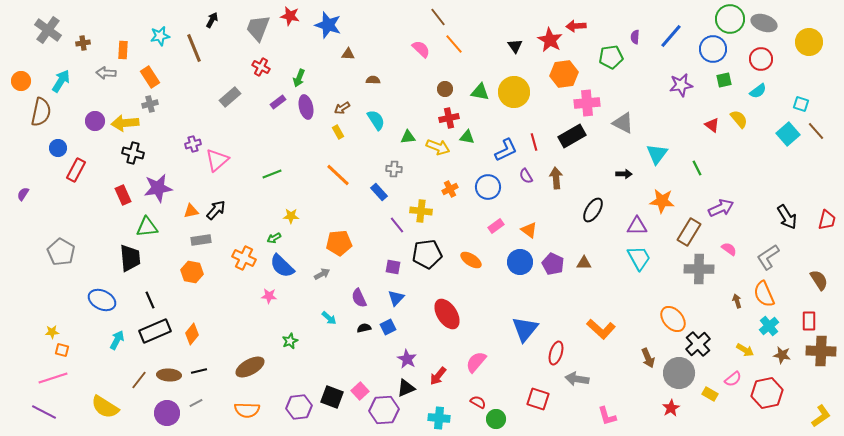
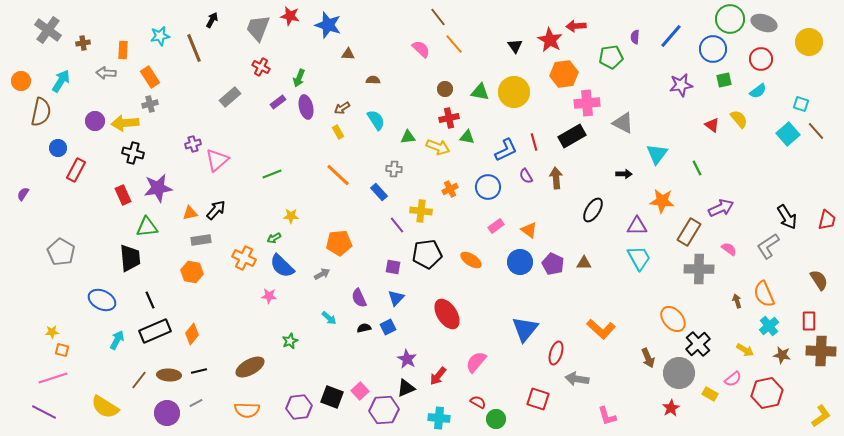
orange triangle at (191, 211): moved 1 px left, 2 px down
gray L-shape at (768, 257): moved 11 px up
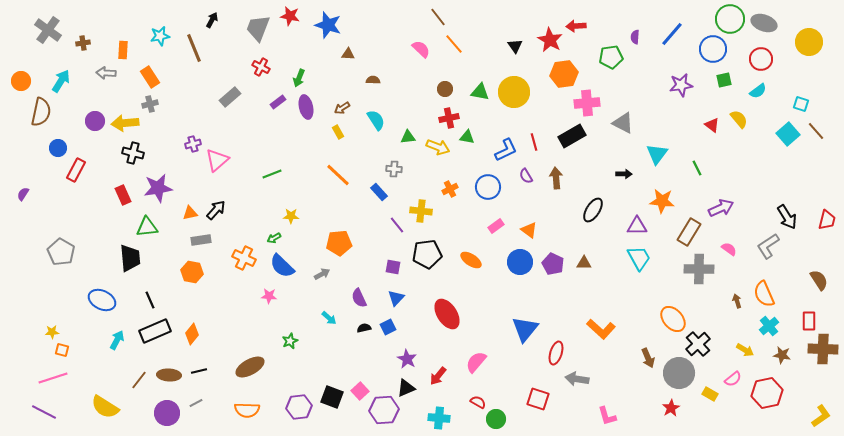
blue line at (671, 36): moved 1 px right, 2 px up
brown cross at (821, 351): moved 2 px right, 2 px up
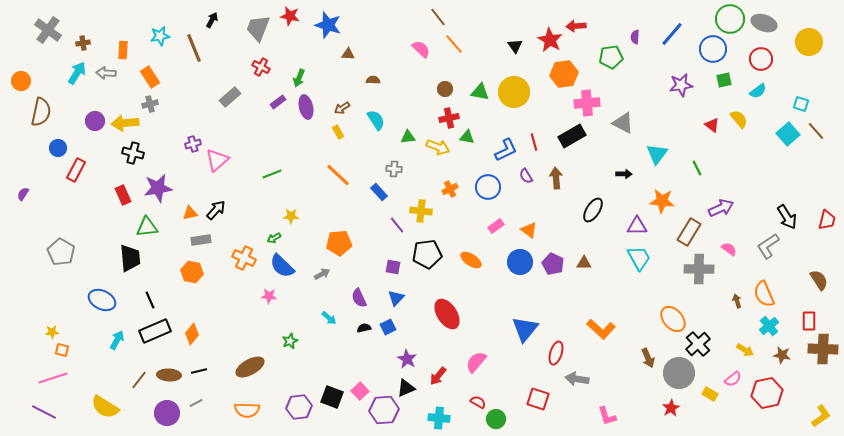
cyan arrow at (61, 81): moved 16 px right, 8 px up
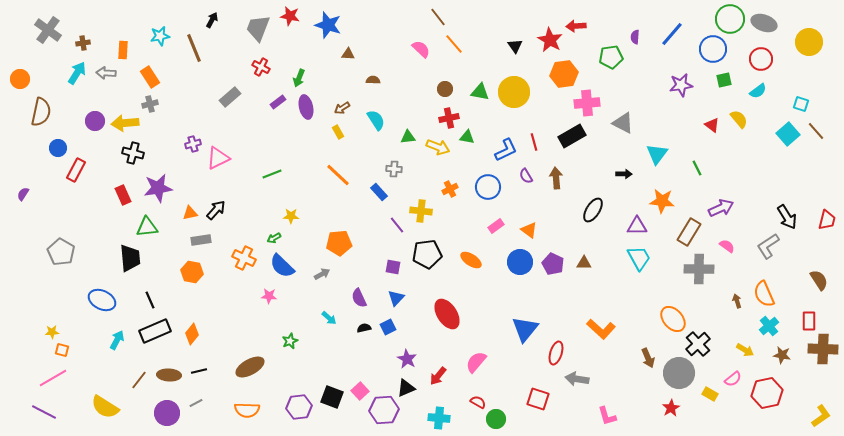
orange circle at (21, 81): moved 1 px left, 2 px up
pink triangle at (217, 160): moved 1 px right, 2 px up; rotated 15 degrees clockwise
pink semicircle at (729, 249): moved 2 px left, 3 px up
pink line at (53, 378): rotated 12 degrees counterclockwise
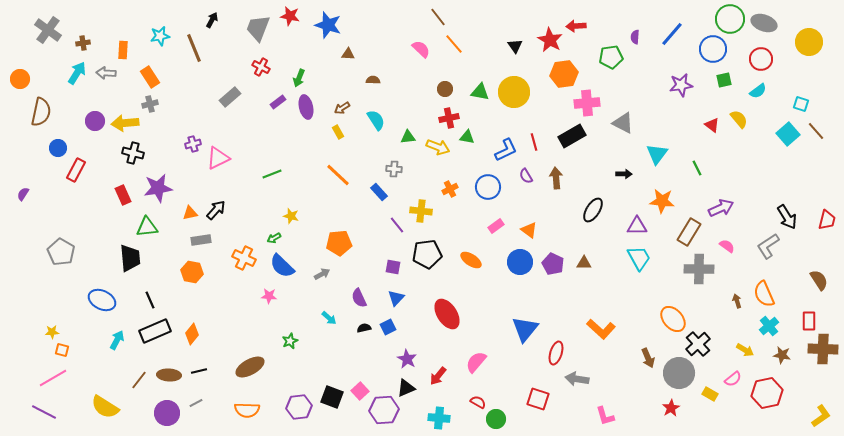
yellow star at (291, 216): rotated 14 degrees clockwise
pink L-shape at (607, 416): moved 2 px left
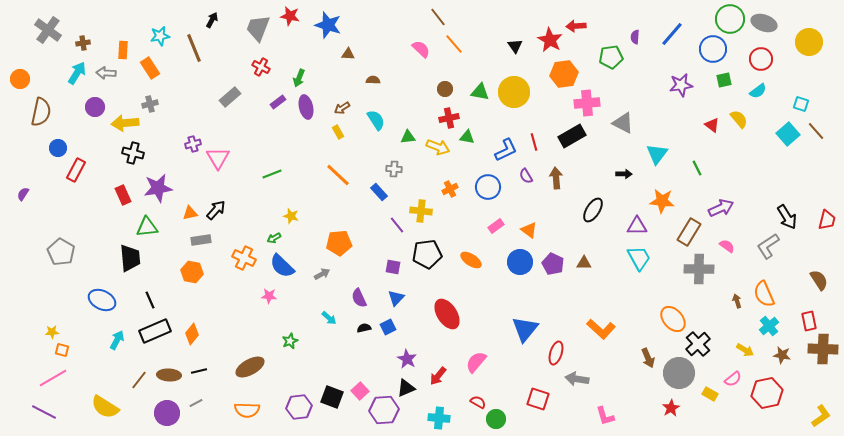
orange rectangle at (150, 77): moved 9 px up
purple circle at (95, 121): moved 14 px up
pink triangle at (218, 158): rotated 35 degrees counterclockwise
red rectangle at (809, 321): rotated 12 degrees counterclockwise
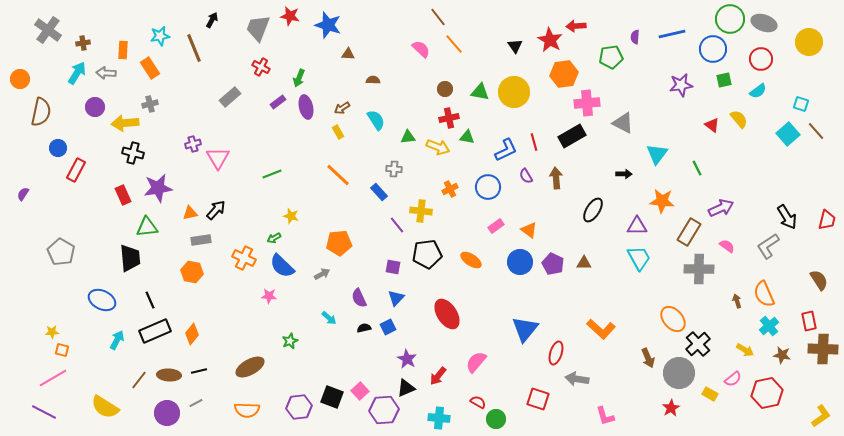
blue line at (672, 34): rotated 36 degrees clockwise
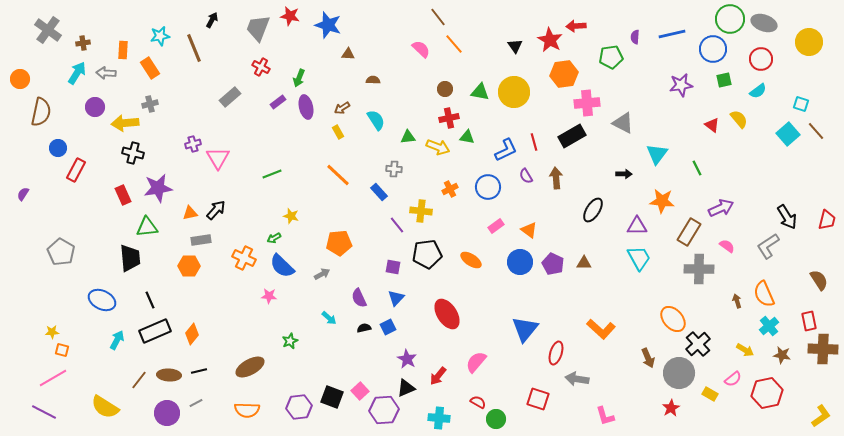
orange hexagon at (192, 272): moved 3 px left, 6 px up; rotated 10 degrees counterclockwise
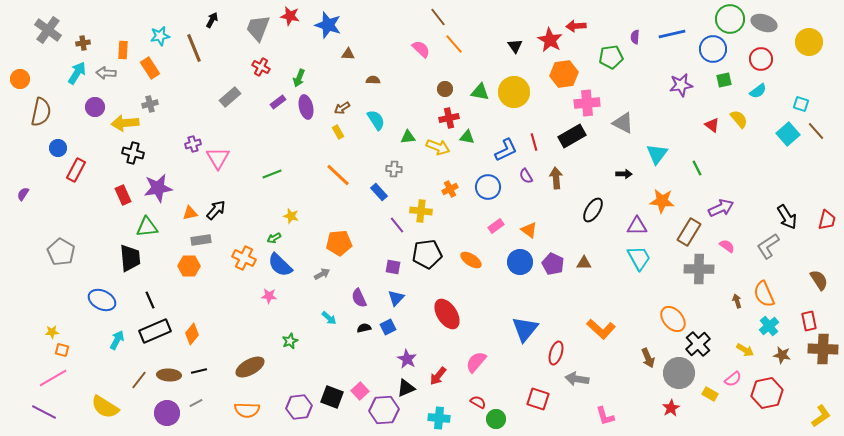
blue semicircle at (282, 266): moved 2 px left, 1 px up
